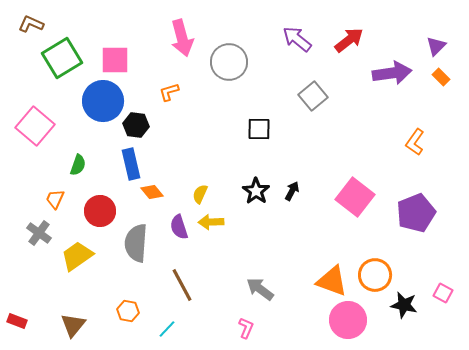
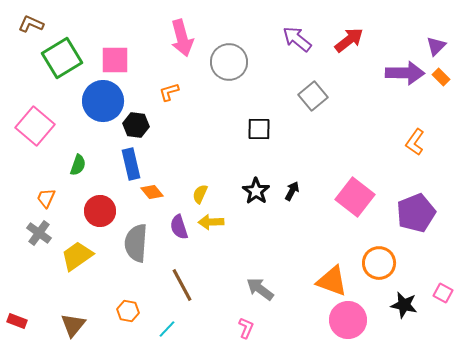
purple arrow at (392, 73): moved 13 px right; rotated 9 degrees clockwise
orange trapezoid at (55, 199): moved 9 px left, 1 px up
orange circle at (375, 275): moved 4 px right, 12 px up
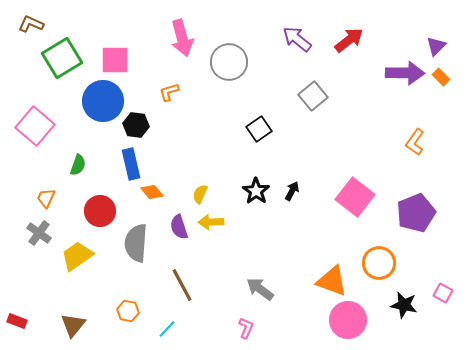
black square at (259, 129): rotated 35 degrees counterclockwise
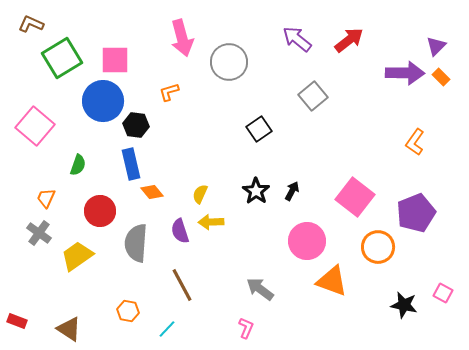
purple semicircle at (179, 227): moved 1 px right, 4 px down
orange circle at (379, 263): moved 1 px left, 16 px up
pink circle at (348, 320): moved 41 px left, 79 px up
brown triangle at (73, 325): moved 4 px left, 4 px down; rotated 36 degrees counterclockwise
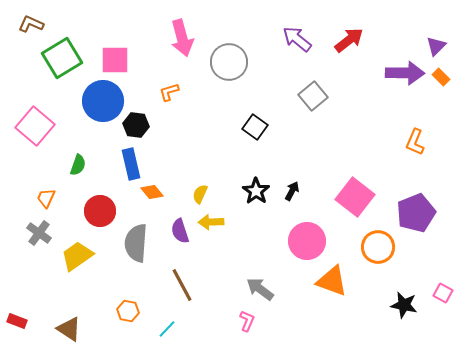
black square at (259, 129): moved 4 px left, 2 px up; rotated 20 degrees counterclockwise
orange L-shape at (415, 142): rotated 12 degrees counterclockwise
pink L-shape at (246, 328): moved 1 px right, 7 px up
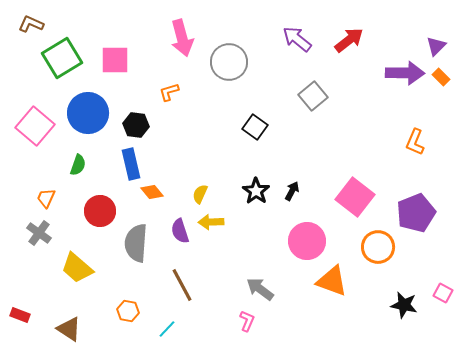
blue circle at (103, 101): moved 15 px left, 12 px down
yellow trapezoid at (77, 256): moved 12 px down; rotated 104 degrees counterclockwise
red rectangle at (17, 321): moved 3 px right, 6 px up
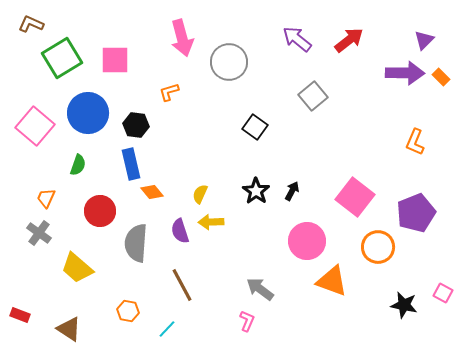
purple triangle at (436, 46): moved 12 px left, 6 px up
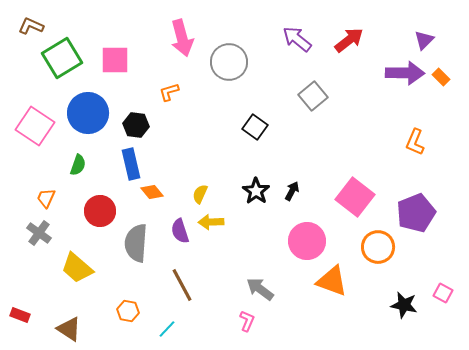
brown L-shape at (31, 24): moved 2 px down
pink square at (35, 126): rotated 6 degrees counterclockwise
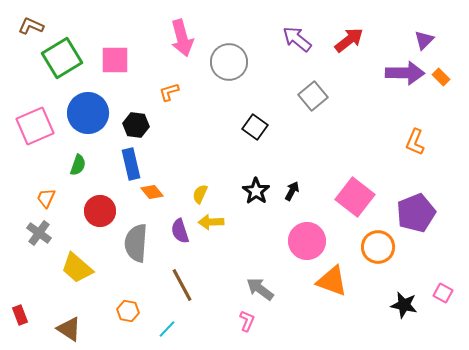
pink square at (35, 126): rotated 33 degrees clockwise
red rectangle at (20, 315): rotated 48 degrees clockwise
